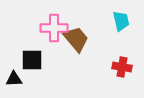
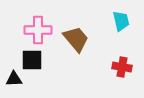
pink cross: moved 16 px left, 2 px down
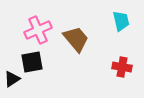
pink cross: rotated 24 degrees counterclockwise
black square: moved 2 px down; rotated 10 degrees counterclockwise
black triangle: moved 2 px left; rotated 30 degrees counterclockwise
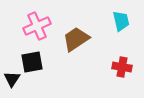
pink cross: moved 1 px left, 4 px up
brown trapezoid: rotated 84 degrees counterclockwise
black triangle: rotated 24 degrees counterclockwise
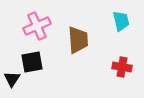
brown trapezoid: moved 2 px right, 1 px down; rotated 120 degrees clockwise
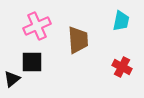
cyan trapezoid: rotated 25 degrees clockwise
black square: rotated 10 degrees clockwise
red cross: rotated 18 degrees clockwise
black triangle: rotated 18 degrees clockwise
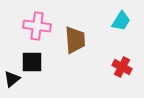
cyan trapezoid: rotated 20 degrees clockwise
pink cross: rotated 32 degrees clockwise
brown trapezoid: moved 3 px left
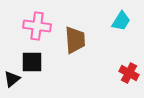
red cross: moved 7 px right, 6 px down
